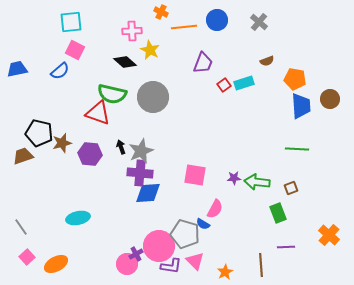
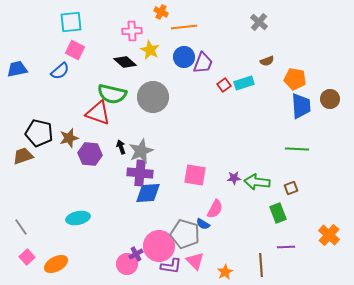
blue circle at (217, 20): moved 33 px left, 37 px down
brown star at (62, 143): moved 7 px right, 5 px up
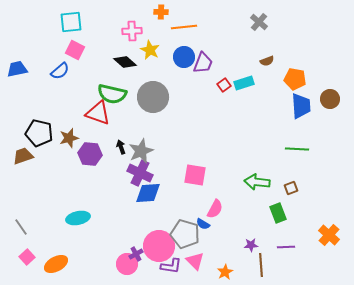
orange cross at (161, 12): rotated 24 degrees counterclockwise
purple cross at (140, 173): rotated 20 degrees clockwise
purple star at (234, 178): moved 17 px right, 67 px down
